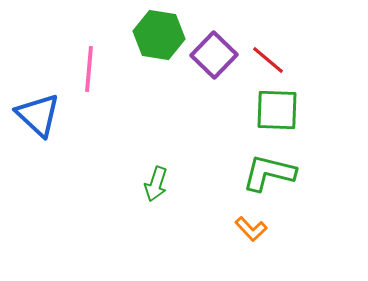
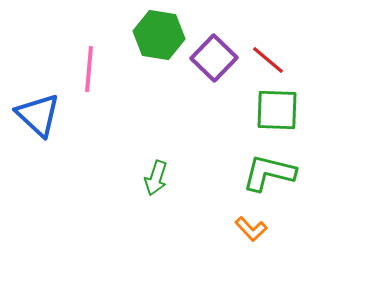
purple square: moved 3 px down
green arrow: moved 6 px up
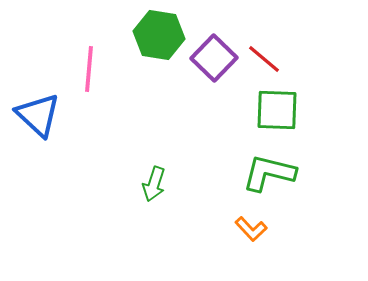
red line: moved 4 px left, 1 px up
green arrow: moved 2 px left, 6 px down
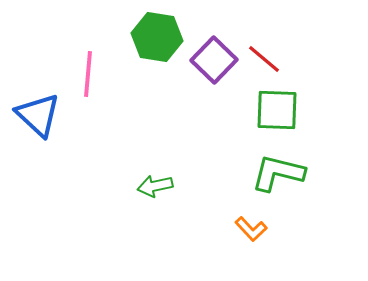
green hexagon: moved 2 px left, 2 px down
purple square: moved 2 px down
pink line: moved 1 px left, 5 px down
green L-shape: moved 9 px right
green arrow: moved 1 px right, 2 px down; rotated 60 degrees clockwise
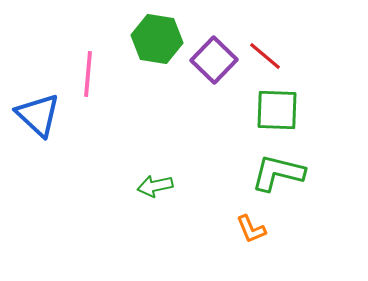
green hexagon: moved 2 px down
red line: moved 1 px right, 3 px up
orange L-shape: rotated 20 degrees clockwise
